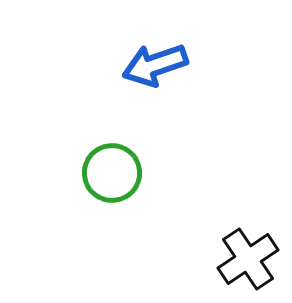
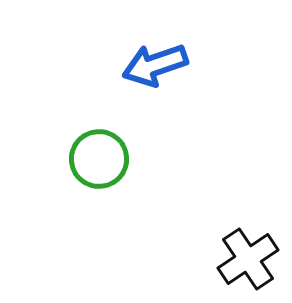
green circle: moved 13 px left, 14 px up
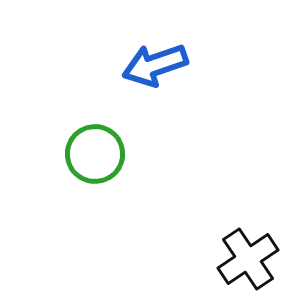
green circle: moved 4 px left, 5 px up
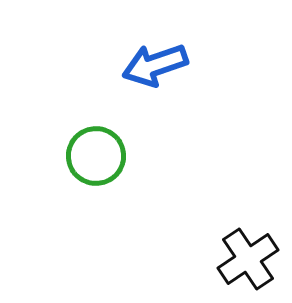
green circle: moved 1 px right, 2 px down
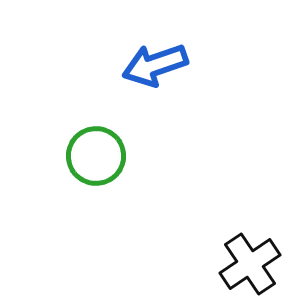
black cross: moved 2 px right, 5 px down
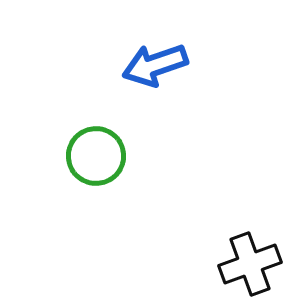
black cross: rotated 14 degrees clockwise
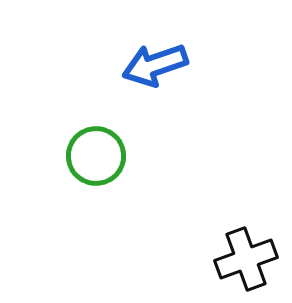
black cross: moved 4 px left, 5 px up
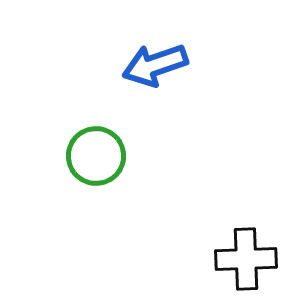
black cross: rotated 18 degrees clockwise
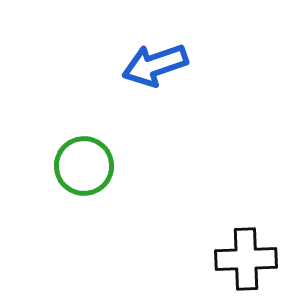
green circle: moved 12 px left, 10 px down
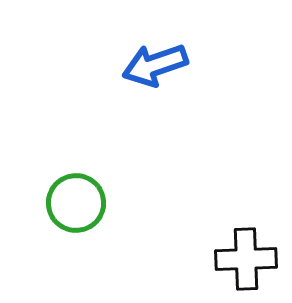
green circle: moved 8 px left, 37 px down
